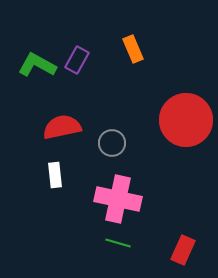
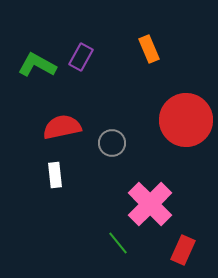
orange rectangle: moved 16 px right
purple rectangle: moved 4 px right, 3 px up
pink cross: moved 32 px right, 5 px down; rotated 33 degrees clockwise
green line: rotated 35 degrees clockwise
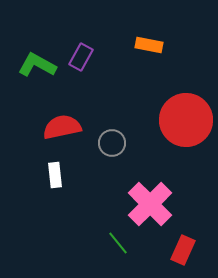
orange rectangle: moved 4 px up; rotated 56 degrees counterclockwise
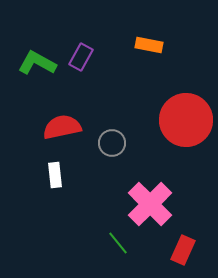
green L-shape: moved 2 px up
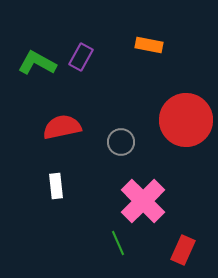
gray circle: moved 9 px right, 1 px up
white rectangle: moved 1 px right, 11 px down
pink cross: moved 7 px left, 3 px up
green line: rotated 15 degrees clockwise
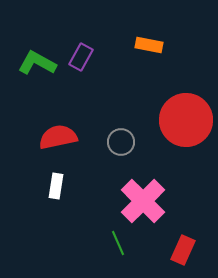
red semicircle: moved 4 px left, 10 px down
white rectangle: rotated 15 degrees clockwise
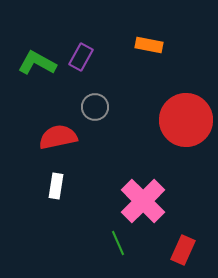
gray circle: moved 26 px left, 35 px up
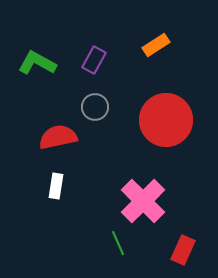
orange rectangle: moved 7 px right; rotated 44 degrees counterclockwise
purple rectangle: moved 13 px right, 3 px down
red circle: moved 20 px left
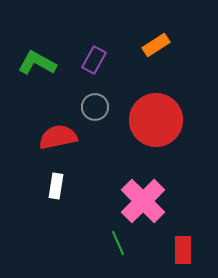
red circle: moved 10 px left
red rectangle: rotated 24 degrees counterclockwise
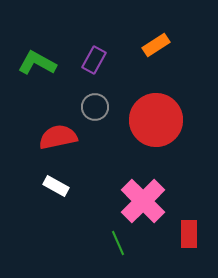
white rectangle: rotated 70 degrees counterclockwise
red rectangle: moved 6 px right, 16 px up
